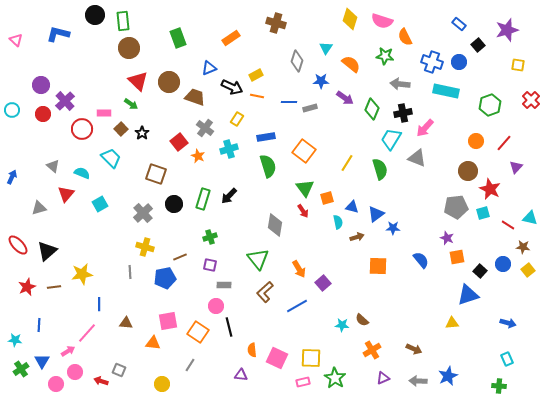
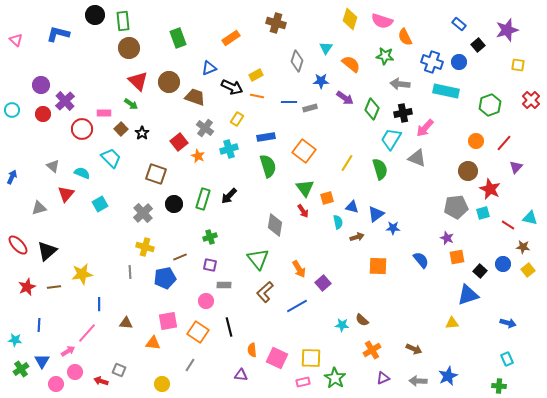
pink circle at (216, 306): moved 10 px left, 5 px up
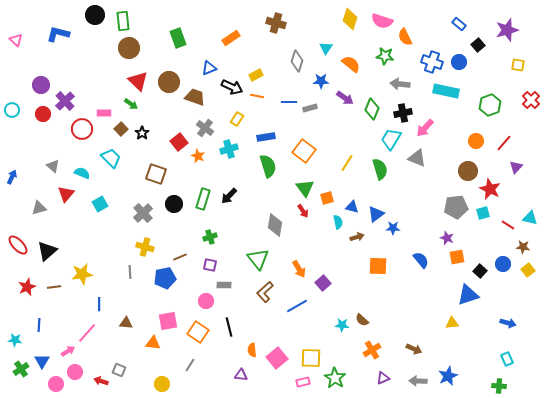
pink square at (277, 358): rotated 25 degrees clockwise
